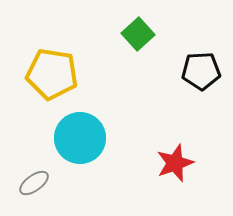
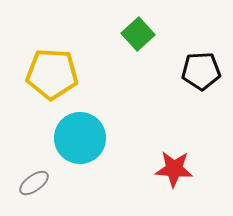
yellow pentagon: rotated 6 degrees counterclockwise
red star: moved 1 px left, 6 px down; rotated 24 degrees clockwise
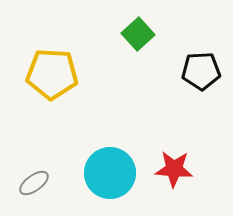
cyan circle: moved 30 px right, 35 px down
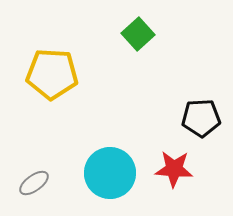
black pentagon: moved 47 px down
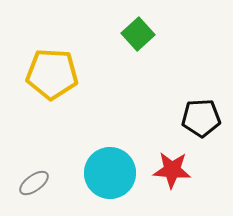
red star: moved 2 px left, 1 px down
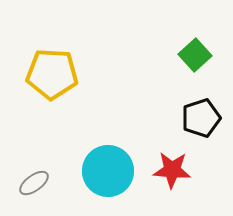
green square: moved 57 px right, 21 px down
black pentagon: rotated 15 degrees counterclockwise
cyan circle: moved 2 px left, 2 px up
